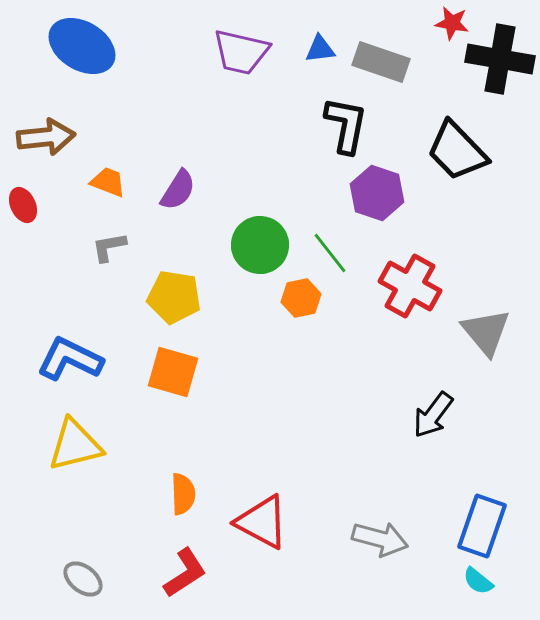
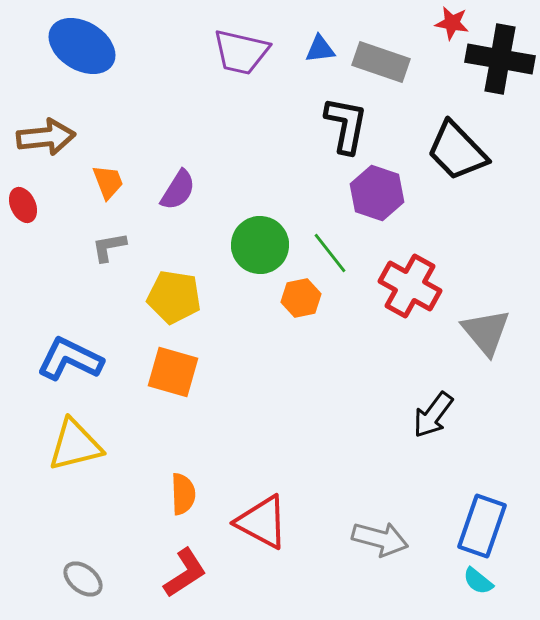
orange trapezoid: rotated 48 degrees clockwise
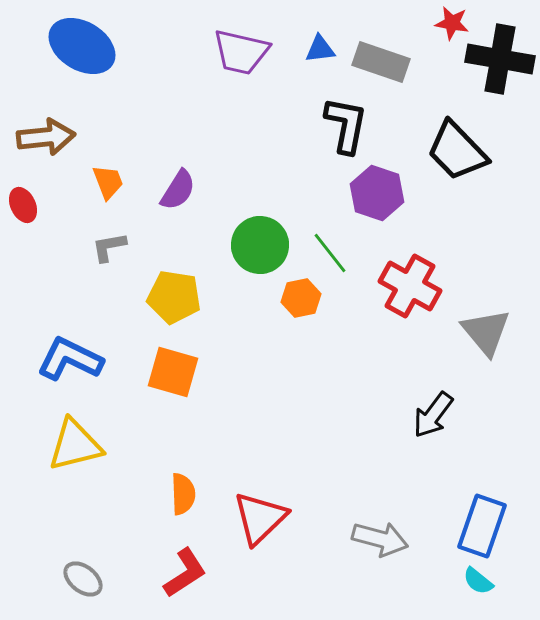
red triangle: moved 2 px left, 4 px up; rotated 48 degrees clockwise
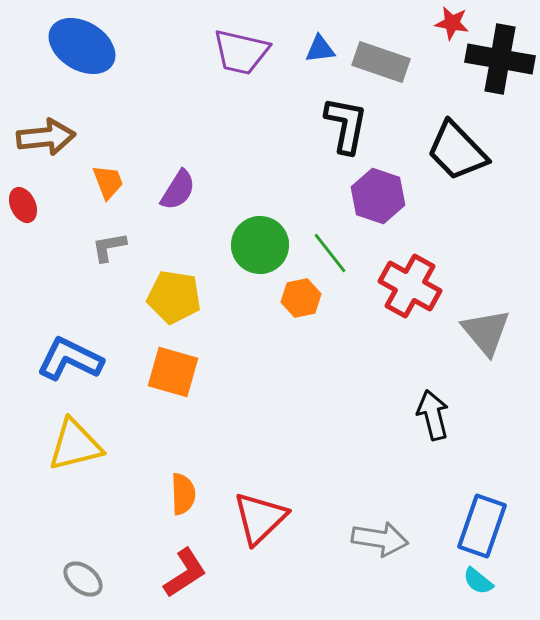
purple hexagon: moved 1 px right, 3 px down
black arrow: rotated 129 degrees clockwise
gray arrow: rotated 6 degrees counterclockwise
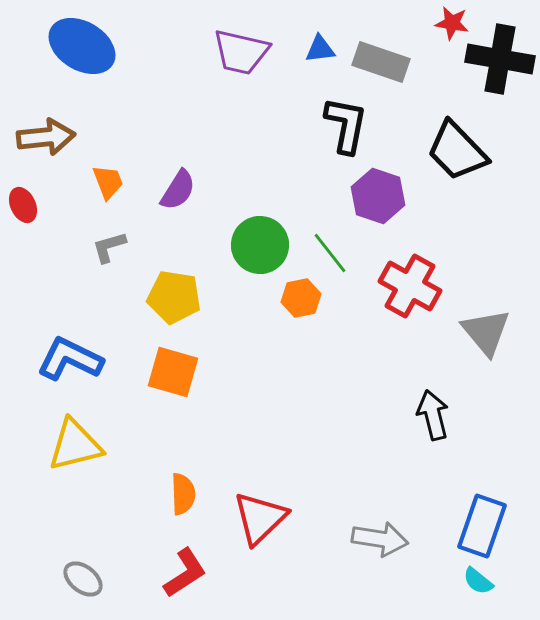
gray L-shape: rotated 6 degrees counterclockwise
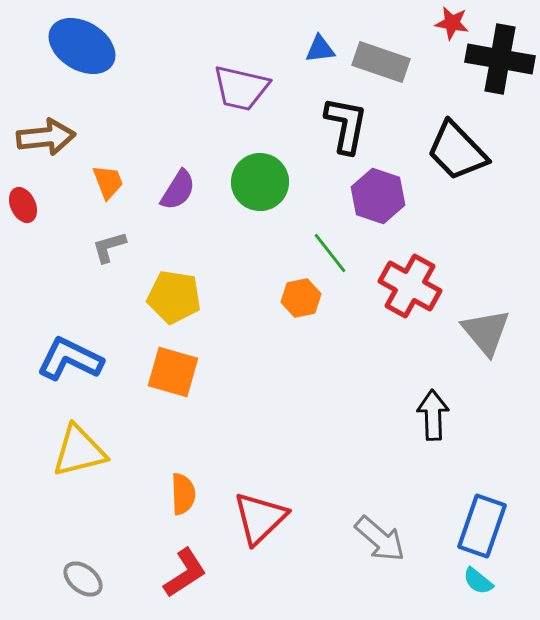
purple trapezoid: moved 36 px down
green circle: moved 63 px up
black arrow: rotated 12 degrees clockwise
yellow triangle: moved 4 px right, 6 px down
gray arrow: rotated 32 degrees clockwise
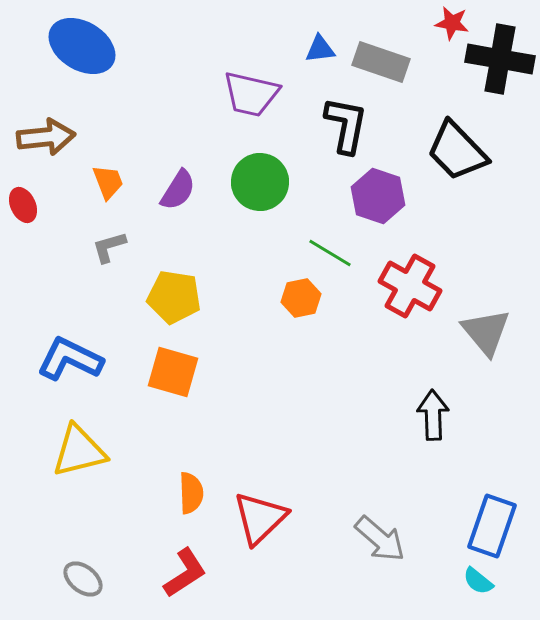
purple trapezoid: moved 10 px right, 6 px down
green line: rotated 21 degrees counterclockwise
orange semicircle: moved 8 px right, 1 px up
blue rectangle: moved 10 px right
